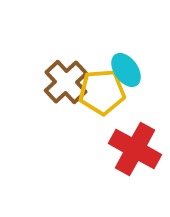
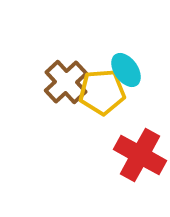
red cross: moved 5 px right, 6 px down
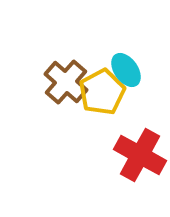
brown cross: rotated 6 degrees counterclockwise
yellow pentagon: rotated 24 degrees counterclockwise
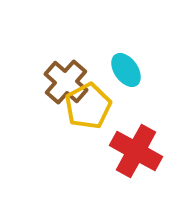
yellow pentagon: moved 14 px left, 14 px down
red cross: moved 4 px left, 4 px up
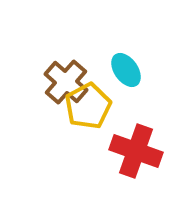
red cross: rotated 9 degrees counterclockwise
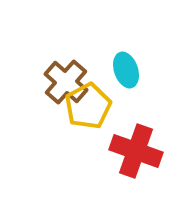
cyan ellipse: rotated 16 degrees clockwise
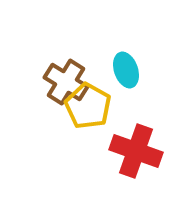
brown cross: rotated 9 degrees counterclockwise
yellow pentagon: rotated 15 degrees counterclockwise
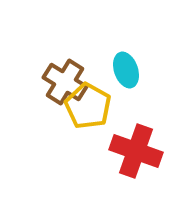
brown cross: moved 1 px left
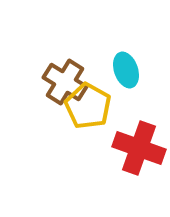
red cross: moved 3 px right, 3 px up
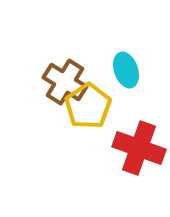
yellow pentagon: rotated 9 degrees clockwise
